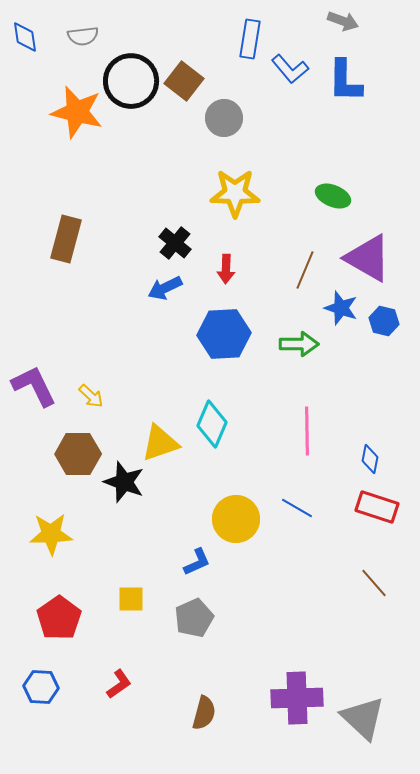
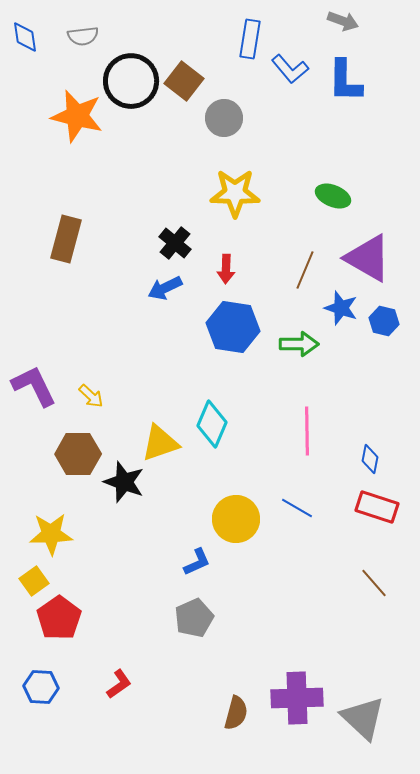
orange star at (77, 112): moved 4 px down
blue hexagon at (224, 334): moved 9 px right, 7 px up; rotated 12 degrees clockwise
yellow square at (131, 599): moved 97 px left, 18 px up; rotated 36 degrees counterclockwise
brown semicircle at (204, 713): moved 32 px right
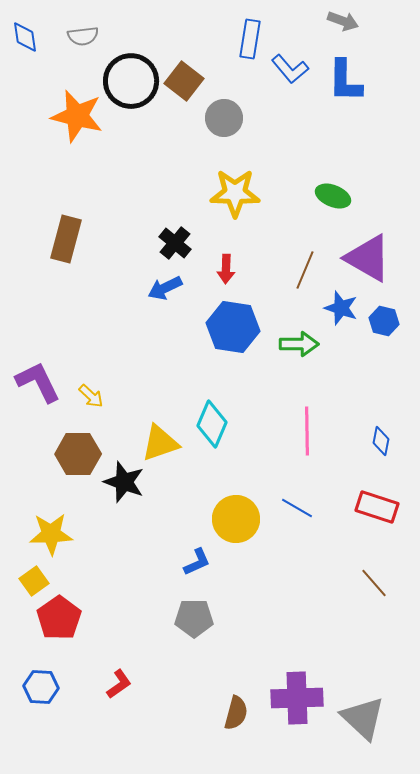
purple L-shape at (34, 386): moved 4 px right, 4 px up
blue diamond at (370, 459): moved 11 px right, 18 px up
gray pentagon at (194, 618): rotated 24 degrees clockwise
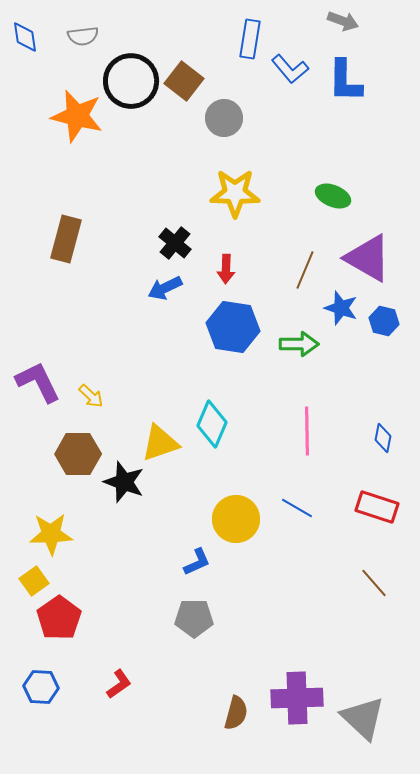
blue diamond at (381, 441): moved 2 px right, 3 px up
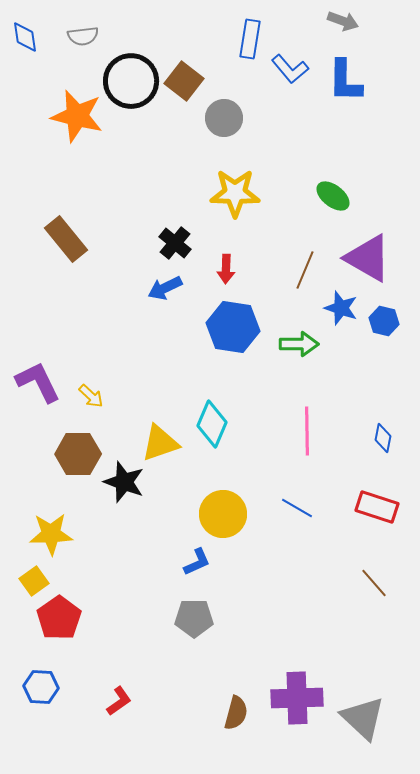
green ellipse at (333, 196): rotated 16 degrees clockwise
brown rectangle at (66, 239): rotated 54 degrees counterclockwise
yellow circle at (236, 519): moved 13 px left, 5 px up
red L-shape at (119, 684): moved 17 px down
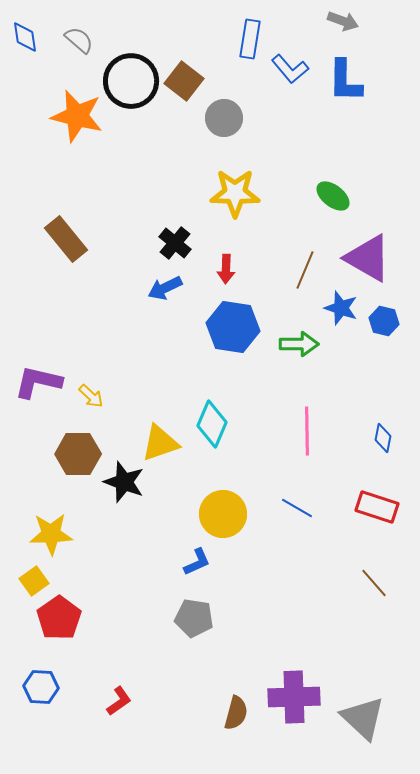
gray semicircle at (83, 36): moved 4 px left, 4 px down; rotated 132 degrees counterclockwise
purple L-shape at (38, 382): rotated 51 degrees counterclockwise
gray pentagon at (194, 618): rotated 9 degrees clockwise
purple cross at (297, 698): moved 3 px left, 1 px up
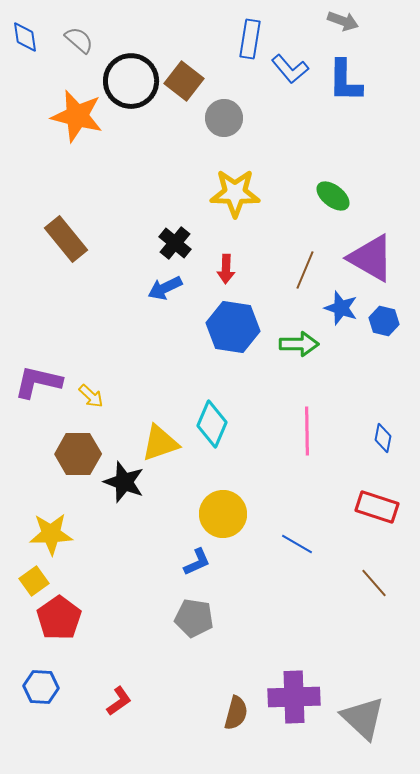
purple triangle at (368, 258): moved 3 px right
blue line at (297, 508): moved 36 px down
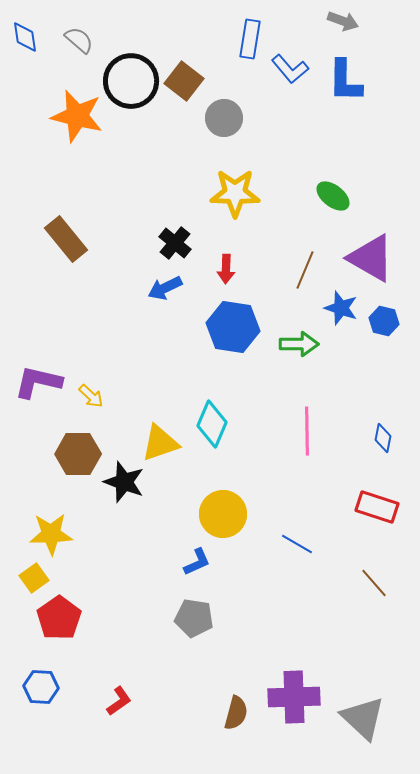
yellow square at (34, 581): moved 3 px up
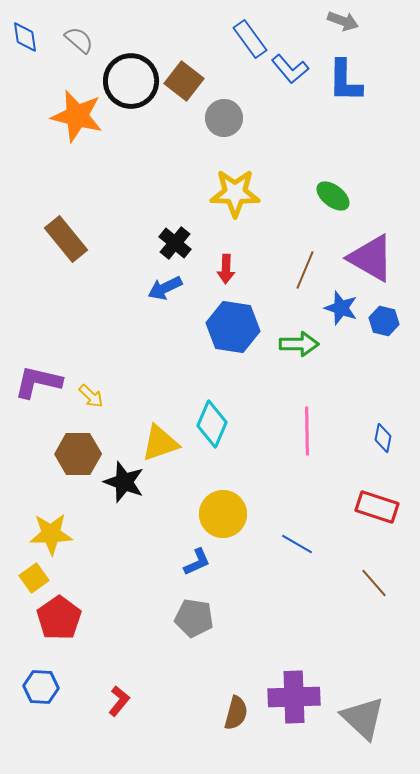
blue rectangle at (250, 39): rotated 45 degrees counterclockwise
red L-shape at (119, 701): rotated 16 degrees counterclockwise
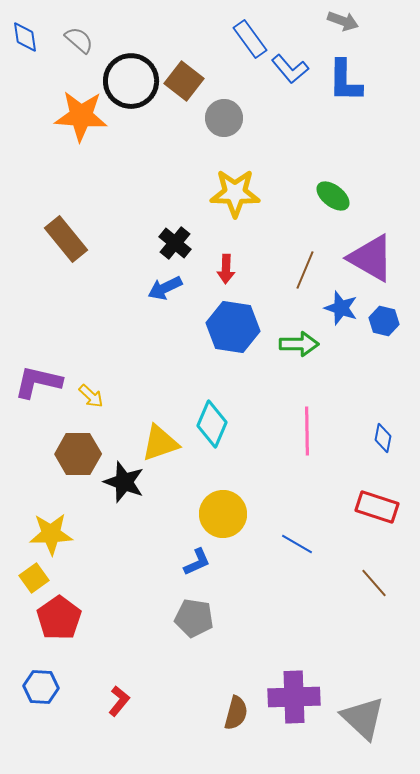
orange star at (77, 116): moved 4 px right; rotated 10 degrees counterclockwise
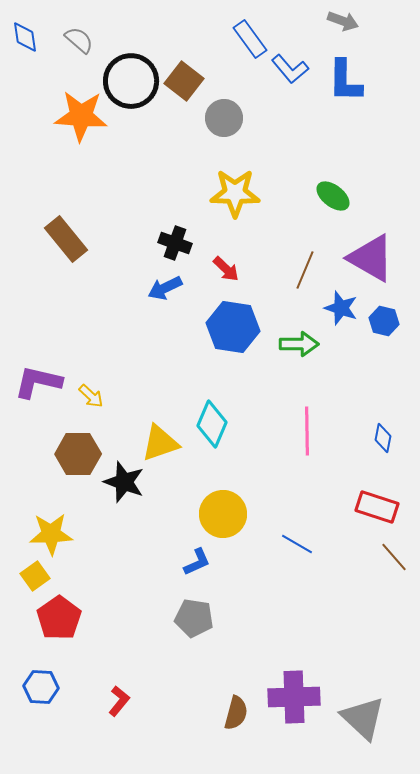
black cross at (175, 243): rotated 20 degrees counterclockwise
red arrow at (226, 269): rotated 48 degrees counterclockwise
yellow square at (34, 578): moved 1 px right, 2 px up
brown line at (374, 583): moved 20 px right, 26 px up
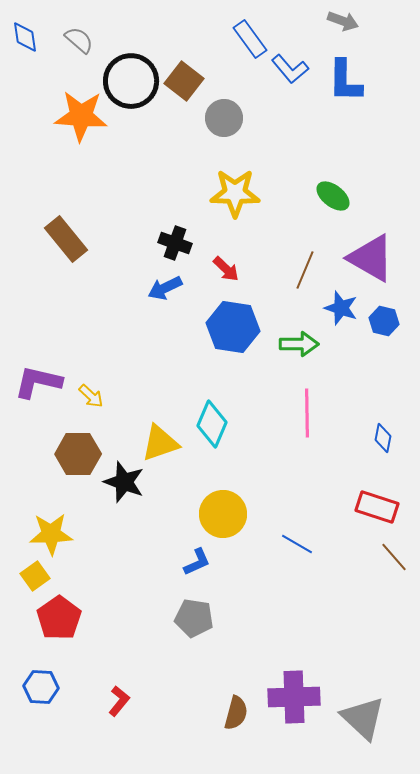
pink line at (307, 431): moved 18 px up
